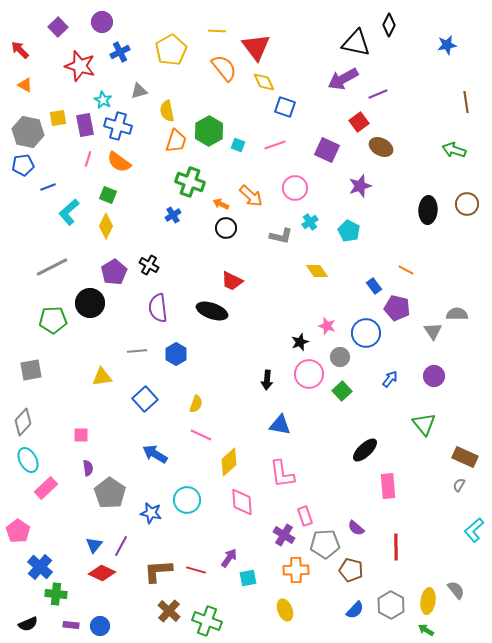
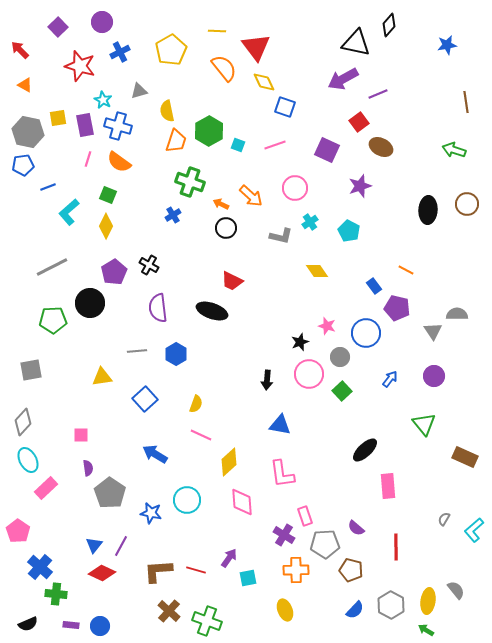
black diamond at (389, 25): rotated 15 degrees clockwise
gray semicircle at (459, 485): moved 15 px left, 34 px down
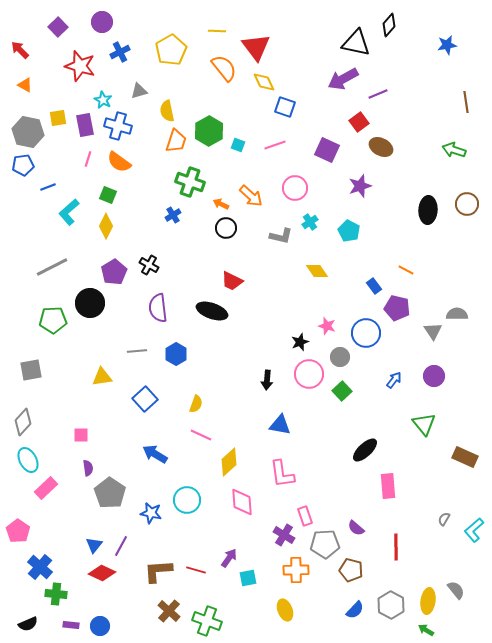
blue arrow at (390, 379): moved 4 px right, 1 px down
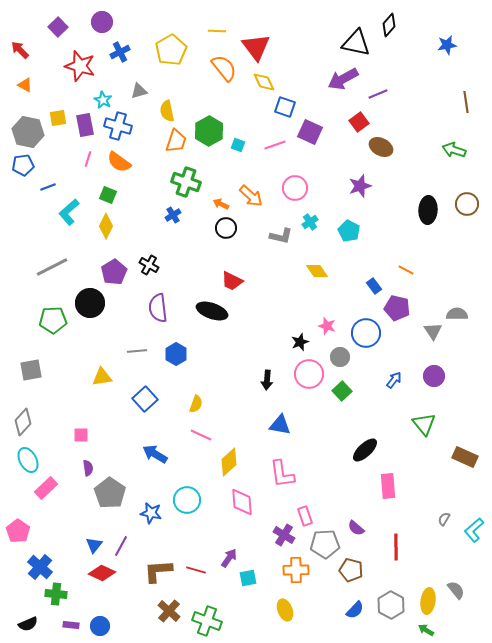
purple square at (327, 150): moved 17 px left, 18 px up
green cross at (190, 182): moved 4 px left
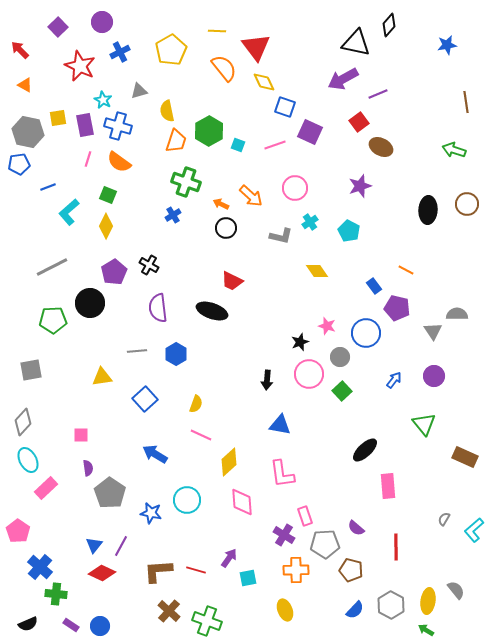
red star at (80, 66): rotated 8 degrees clockwise
blue pentagon at (23, 165): moved 4 px left, 1 px up
purple rectangle at (71, 625): rotated 28 degrees clockwise
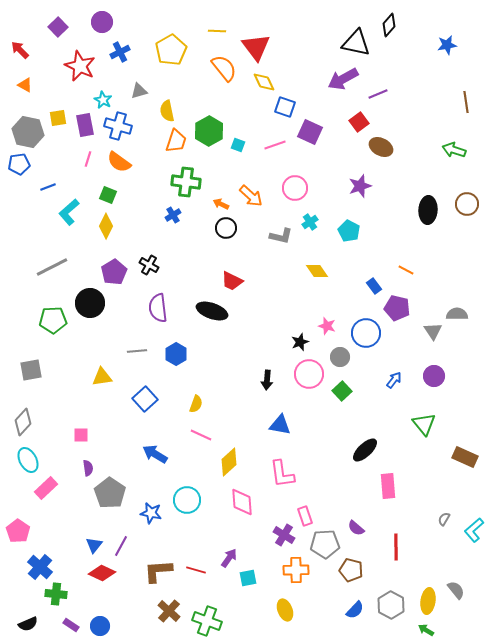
green cross at (186, 182): rotated 12 degrees counterclockwise
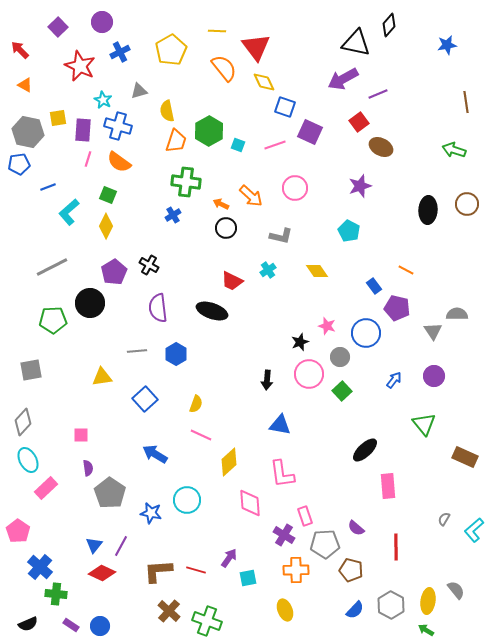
purple rectangle at (85, 125): moved 2 px left, 5 px down; rotated 15 degrees clockwise
cyan cross at (310, 222): moved 42 px left, 48 px down
pink diamond at (242, 502): moved 8 px right, 1 px down
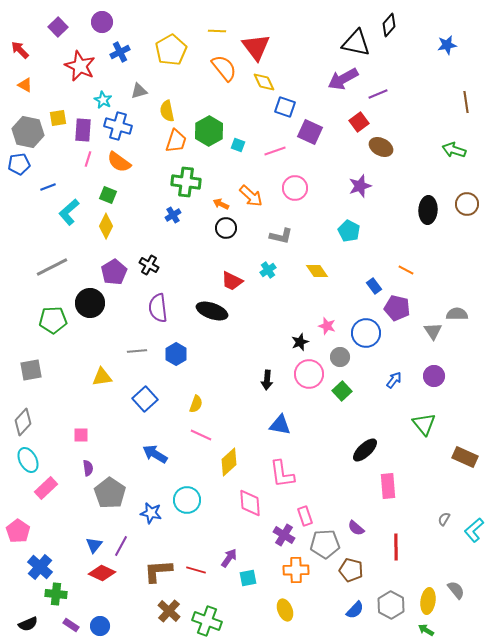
pink line at (275, 145): moved 6 px down
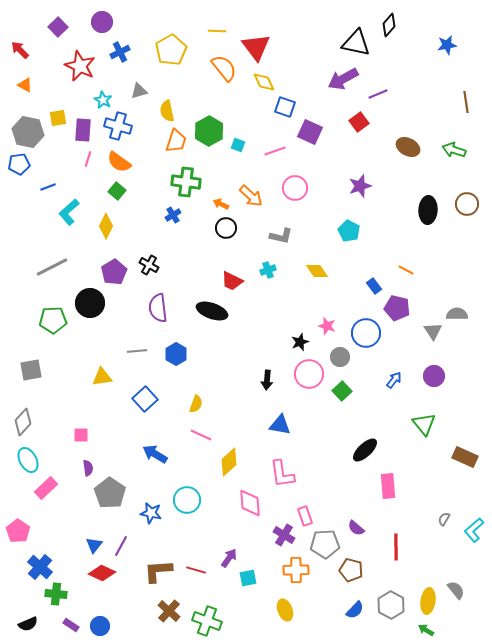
brown ellipse at (381, 147): moved 27 px right
green square at (108, 195): moved 9 px right, 4 px up; rotated 18 degrees clockwise
cyan cross at (268, 270): rotated 14 degrees clockwise
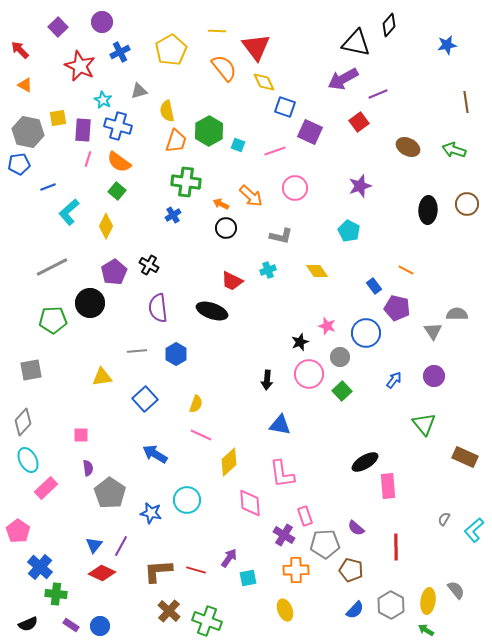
black ellipse at (365, 450): moved 12 px down; rotated 12 degrees clockwise
